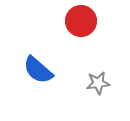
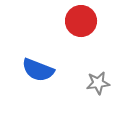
blue semicircle: rotated 20 degrees counterclockwise
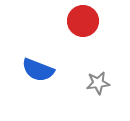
red circle: moved 2 px right
